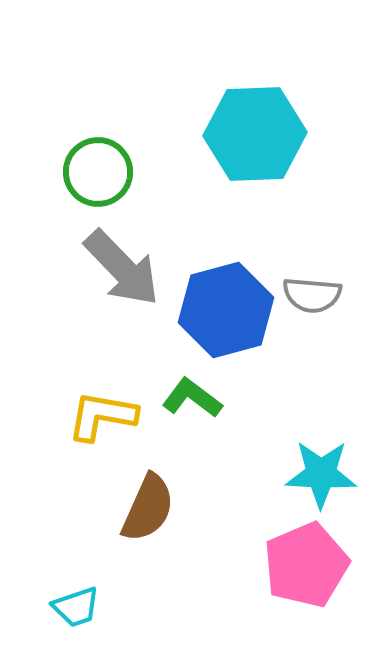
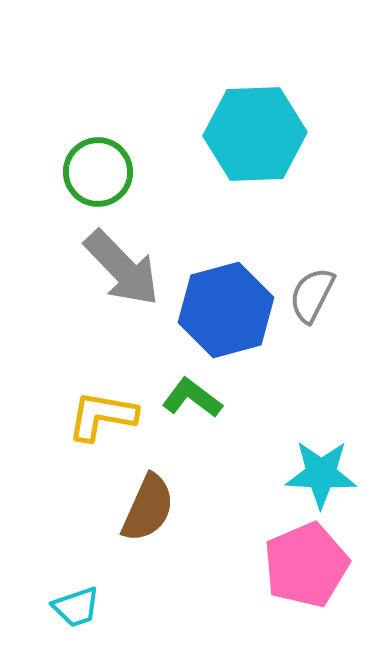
gray semicircle: rotated 112 degrees clockwise
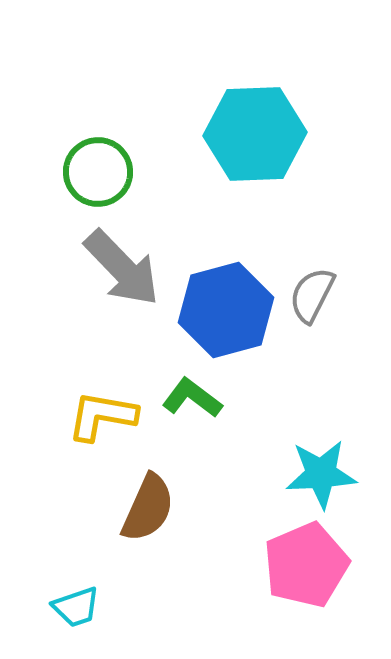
cyan star: rotated 6 degrees counterclockwise
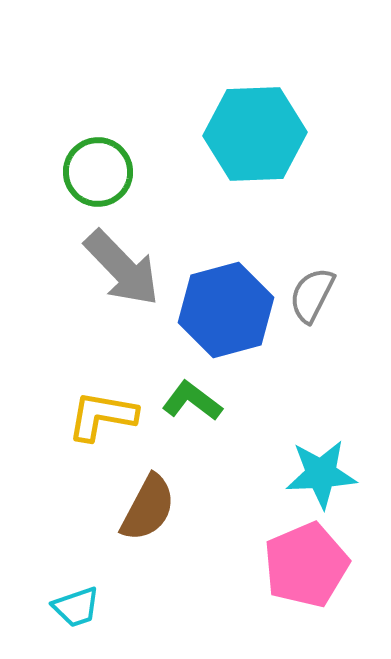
green L-shape: moved 3 px down
brown semicircle: rotated 4 degrees clockwise
